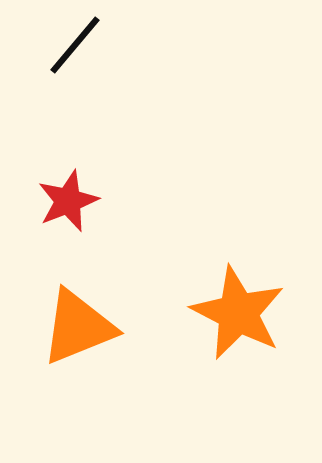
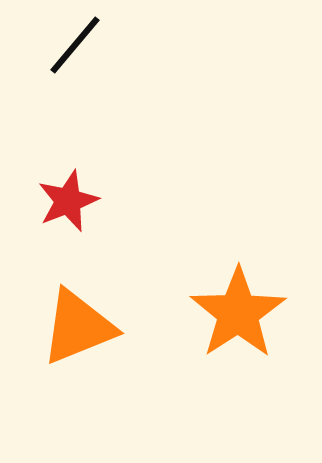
orange star: rotated 12 degrees clockwise
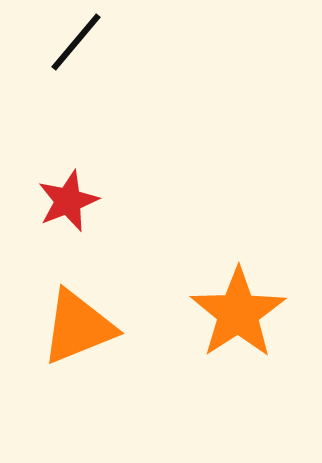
black line: moved 1 px right, 3 px up
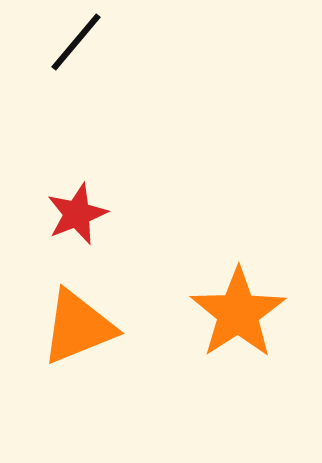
red star: moved 9 px right, 13 px down
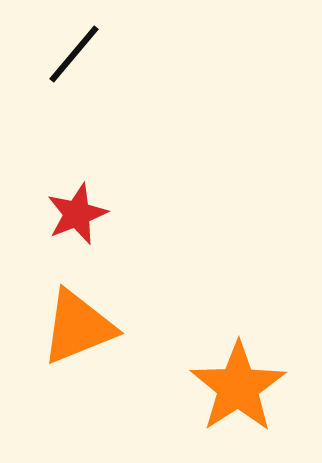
black line: moved 2 px left, 12 px down
orange star: moved 74 px down
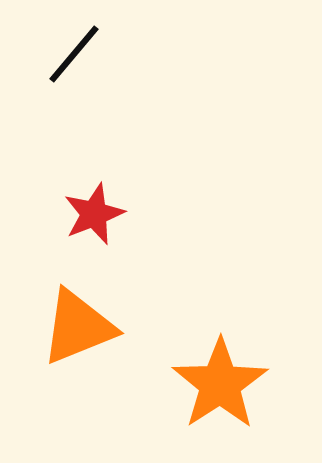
red star: moved 17 px right
orange star: moved 18 px left, 3 px up
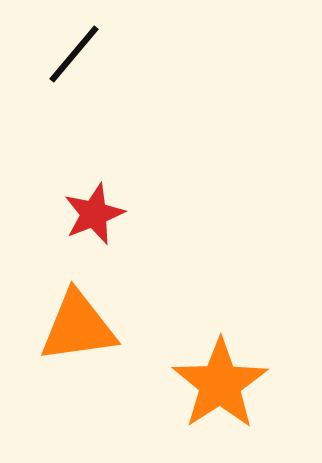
orange triangle: rotated 14 degrees clockwise
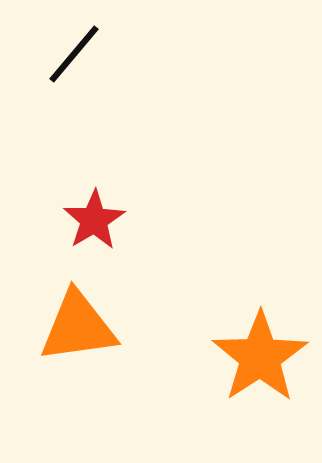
red star: moved 6 px down; rotated 10 degrees counterclockwise
orange star: moved 40 px right, 27 px up
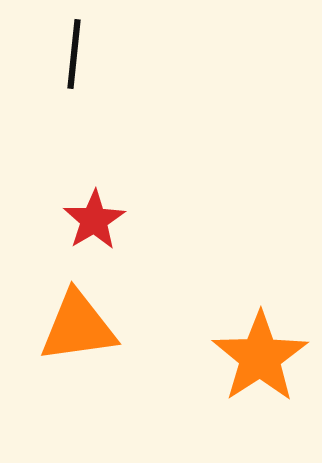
black line: rotated 34 degrees counterclockwise
